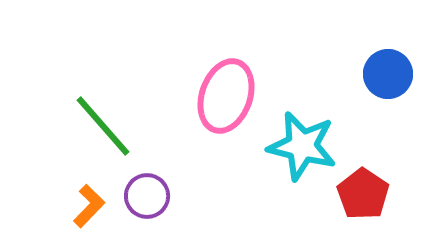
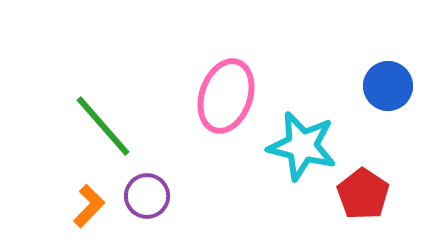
blue circle: moved 12 px down
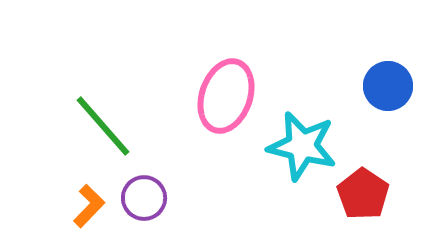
purple circle: moved 3 px left, 2 px down
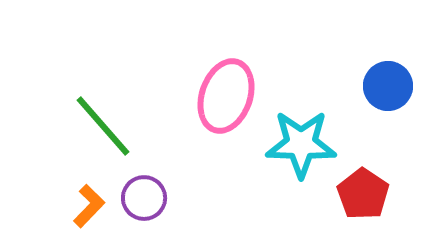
cyan star: moved 1 px left, 2 px up; rotated 12 degrees counterclockwise
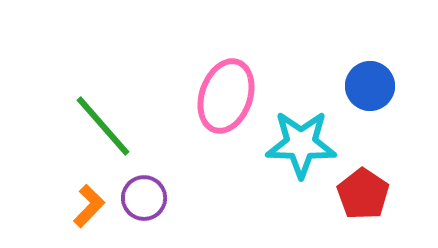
blue circle: moved 18 px left
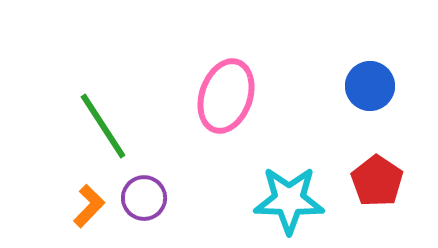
green line: rotated 8 degrees clockwise
cyan star: moved 12 px left, 56 px down
red pentagon: moved 14 px right, 13 px up
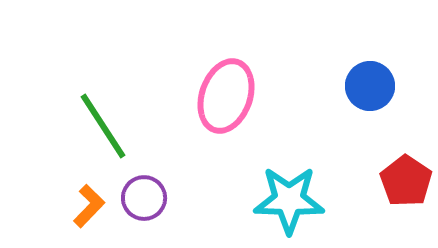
red pentagon: moved 29 px right
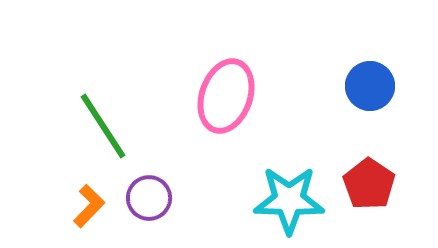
red pentagon: moved 37 px left, 3 px down
purple circle: moved 5 px right
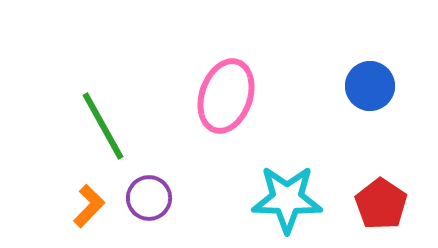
green line: rotated 4 degrees clockwise
red pentagon: moved 12 px right, 20 px down
cyan star: moved 2 px left, 1 px up
